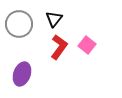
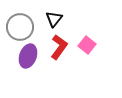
gray circle: moved 1 px right, 3 px down
purple ellipse: moved 6 px right, 18 px up
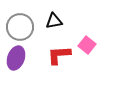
black triangle: moved 2 px down; rotated 42 degrees clockwise
red L-shape: moved 8 px down; rotated 130 degrees counterclockwise
purple ellipse: moved 12 px left, 2 px down
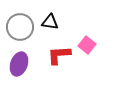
black triangle: moved 4 px left, 1 px down; rotated 18 degrees clockwise
purple ellipse: moved 3 px right, 6 px down
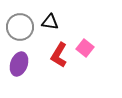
pink square: moved 2 px left, 3 px down
red L-shape: rotated 55 degrees counterclockwise
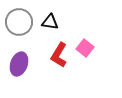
gray circle: moved 1 px left, 5 px up
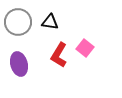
gray circle: moved 1 px left
purple ellipse: rotated 35 degrees counterclockwise
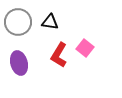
purple ellipse: moved 1 px up
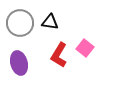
gray circle: moved 2 px right, 1 px down
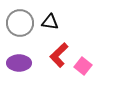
pink square: moved 2 px left, 18 px down
red L-shape: rotated 15 degrees clockwise
purple ellipse: rotated 75 degrees counterclockwise
